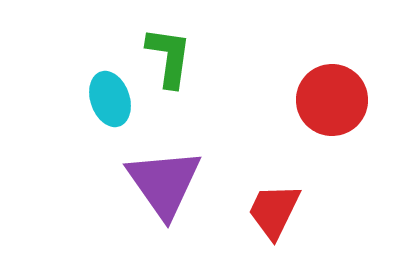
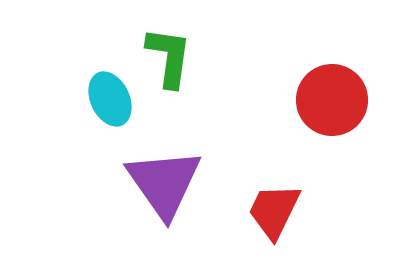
cyan ellipse: rotated 6 degrees counterclockwise
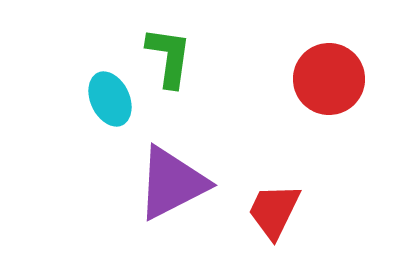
red circle: moved 3 px left, 21 px up
purple triangle: moved 8 px right; rotated 38 degrees clockwise
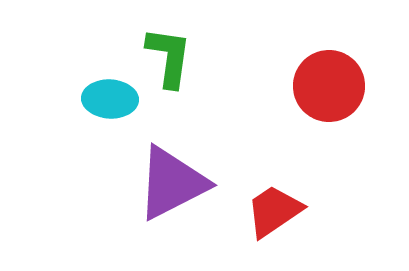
red circle: moved 7 px down
cyan ellipse: rotated 62 degrees counterclockwise
red trapezoid: rotated 30 degrees clockwise
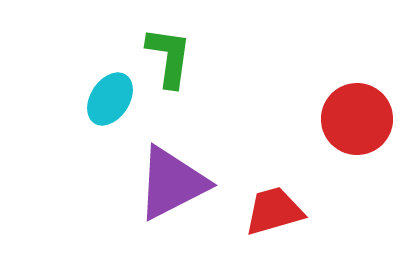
red circle: moved 28 px right, 33 px down
cyan ellipse: rotated 60 degrees counterclockwise
red trapezoid: rotated 18 degrees clockwise
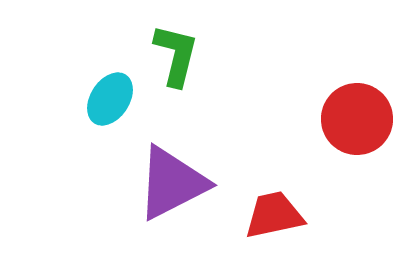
green L-shape: moved 7 px right, 2 px up; rotated 6 degrees clockwise
red trapezoid: moved 4 px down; rotated 4 degrees clockwise
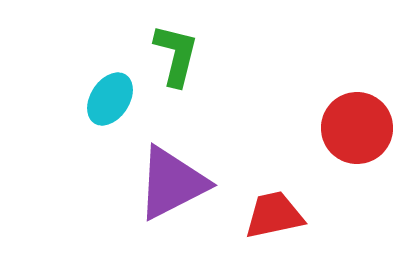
red circle: moved 9 px down
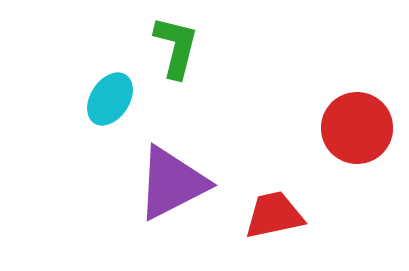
green L-shape: moved 8 px up
